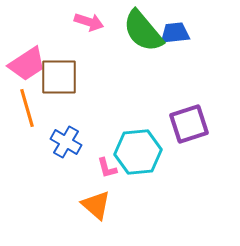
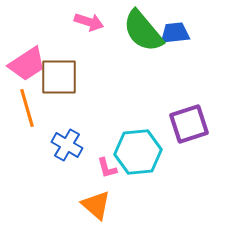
blue cross: moved 1 px right, 3 px down
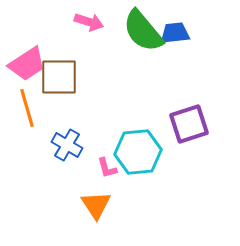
orange triangle: rotated 16 degrees clockwise
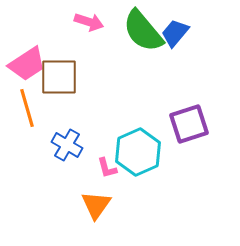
blue trapezoid: rotated 44 degrees counterclockwise
cyan hexagon: rotated 18 degrees counterclockwise
orange triangle: rotated 8 degrees clockwise
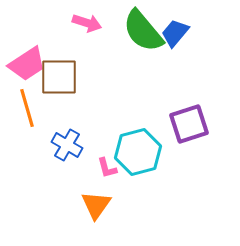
pink arrow: moved 2 px left, 1 px down
cyan hexagon: rotated 9 degrees clockwise
